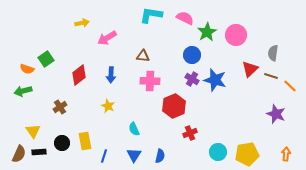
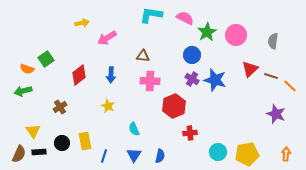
gray semicircle: moved 12 px up
red cross: rotated 16 degrees clockwise
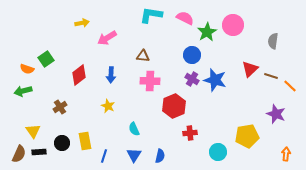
pink circle: moved 3 px left, 10 px up
yellow pentagon: moved 18 px up
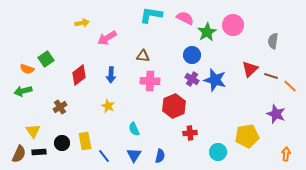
blue line: rotated 56 degrees counterclockwise
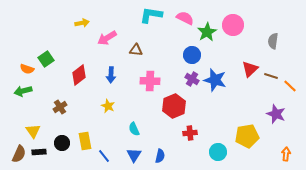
brown triangle: moved 7 px left, 6 px up
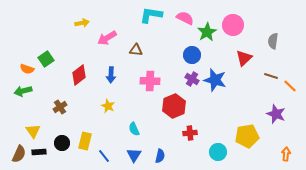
red triangle: moved 6 px left, 11 px up
yellow rectangle: rotated 24 degrees clockwise
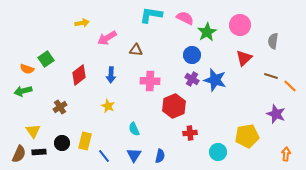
pink circle: moved 7 px right
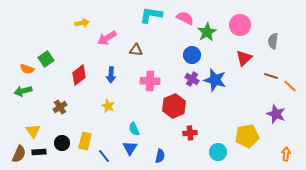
blue triangle: moved 4 px left, 7 px up
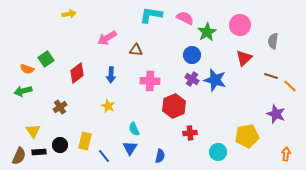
yellow arrow: moved 13 px left, 9 px up
red diamond: moved 2 px left, 2 px up
black circle: moved 2 px left, 2 px down
brown semicircle: moved 2 px down
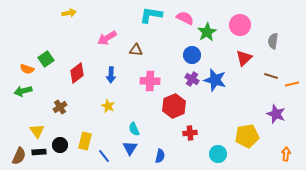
yellow arrow: moved 1 px up
orange line: moved 2 px right, 2 px up; rotated 56 degrees counterclockwise
yellow triangle: moved 4 px right
cyan circle: moved 2 px down
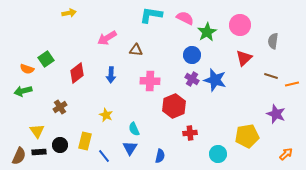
yellow star: moved 2 px left, 9 px down
orange arrow: rotated 40 degrees clockwise
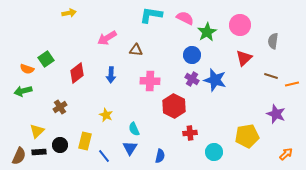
red hexagon: rotated 10 degrees counterclockwise
yellow triangle: rotated 21 degrees clockwise
cyan circle: moved 4 px left, 2 px up
